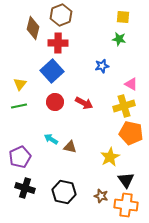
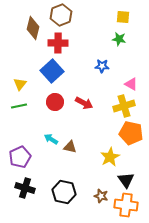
blue star: rotated 16 degrees clockwise
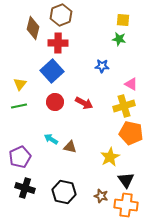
yellow square: moved 3 px down
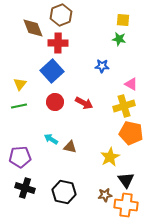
brown diamond: rotated 35 degrees counterclockwise
purple pentagon: rotated 20 degrees clockwise
brown star: moved 4 px right, 1 px up; rotated 24 degrees counterclockwise
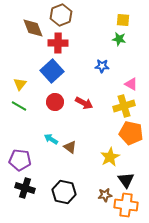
green line: rotated 42 degrees clockwise
brown triangle: rotated 24 degrees clockwise
purple pentagon: moved 3 px down; rotated 10 degrees clockwise
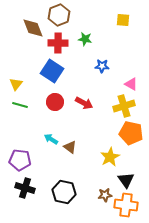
brown hexagon: moved 2 px left
green star: moved 34 px left
blue square: rotated 15 degrees counterclockwise
yellow triangle: moved 4 px left
green line: moved 1 px right, 1 px up; rotated 14 degrees counterclockwise
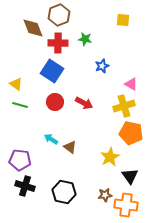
blue star: rotated 24 degrees counterclockwise
yellow triangle: rotated 32 degrees counterclockwise
black triangle: moved 4 px right, 4 px up
black cross: moved 2 px up
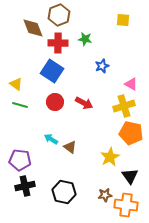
black cross: rotated 30 degrees counterclockwise
